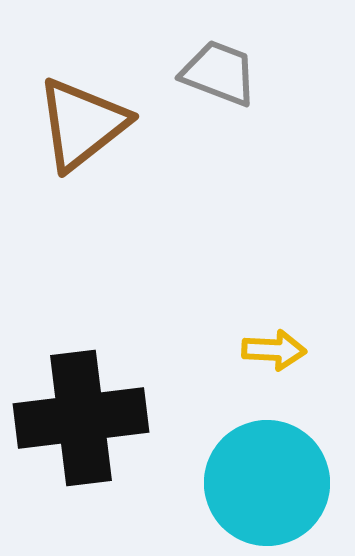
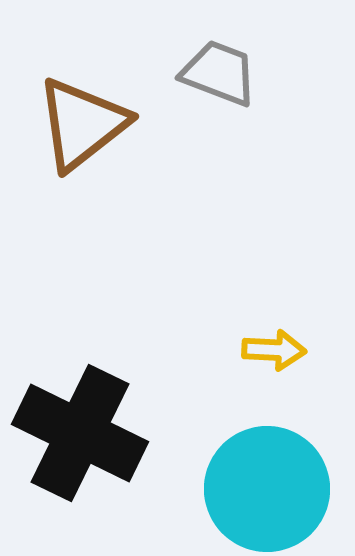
black cross: moved 1 px left, 15 px down; rotated 33 degrees clockwise
cyan circle: moved 6 px down
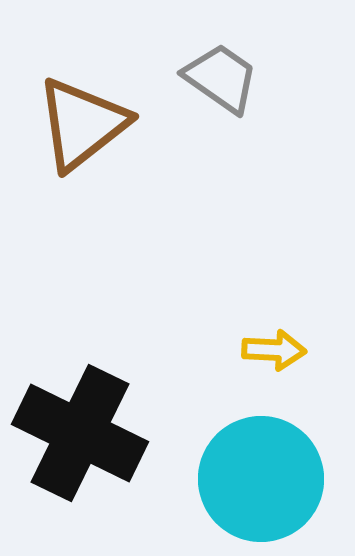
gray trapezoid: moved 2 px right, 5 px down; rotated 14 degrees clockwise
cyan circle: moved 6 px left, 10 px up
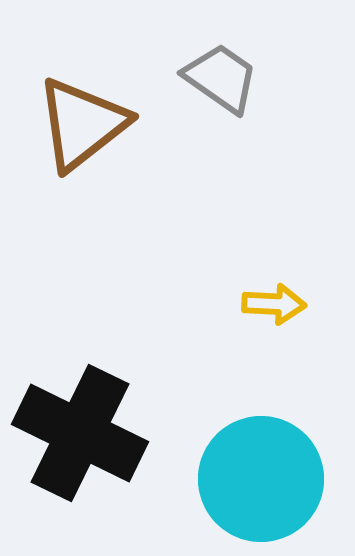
yellow arrow: moved 46 px up
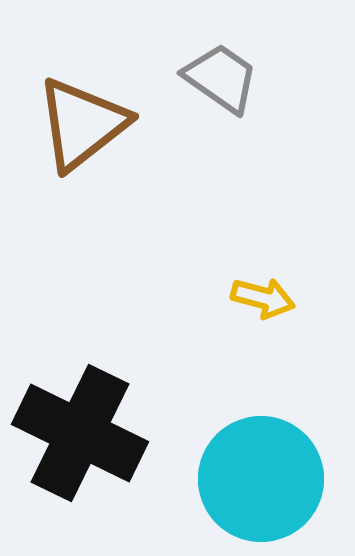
yellow arrow: moved 11 px left, 6 px up; rotated 12 degrees clockwise
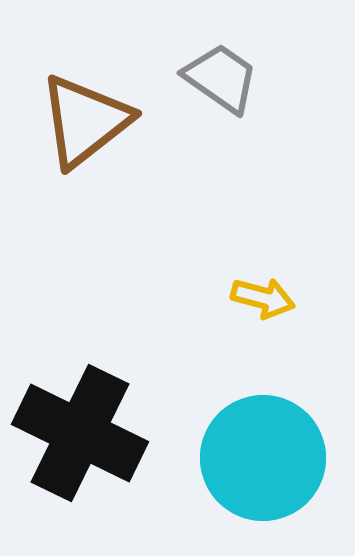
brown triangle: moved 3 px right, 3 px up
cyan circle: moved 2 px right, 21 px up
